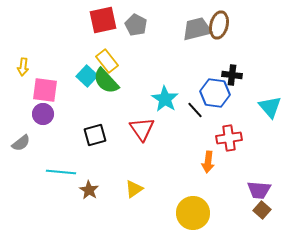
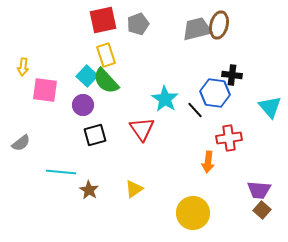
gray pentagon: moved 2 px right, 1 px up; rotated 25 degrees clockwise
yellow rectangle: moved 1 px left, 6 px up; rotated 20 degrees clockwise
purple circle: moved 40 px right, 9 px up
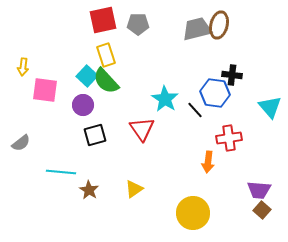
gray pentagon: rotated 20 degrees clockwise
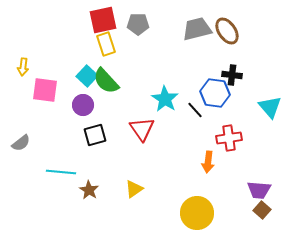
brown ellipse: moved 8 px right, 6 px down; rotated 48 degrees counterclockwise
yellow rectangle: moved 11 px up
yellow circle: moved 4 px right
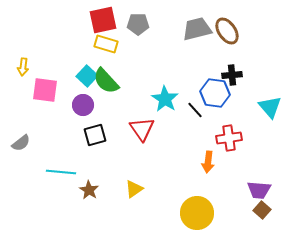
yellow rectangle: rotated 55 degrees counterclockwise
black cross: rotated 12 degrees counterclockwise
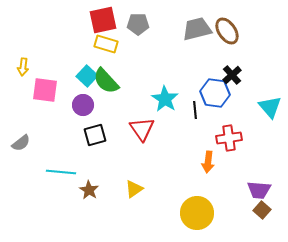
black cross: rotated 36 degrees counterclockwise
black line: rotated 36 degrees clockwise
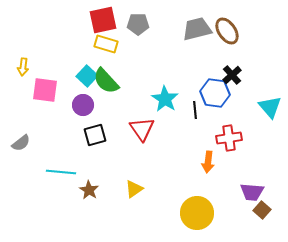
purple trapezoid: moved 7 px left, 2 px down
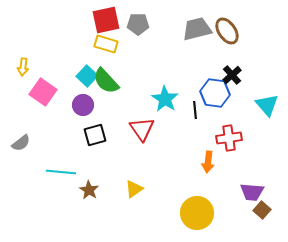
red square: moved 3 px right
pink square: moved 2 px left, 2 px down; rotated 28 degrees clockwise
cyan triangle: moved 3 px left, 2 px up
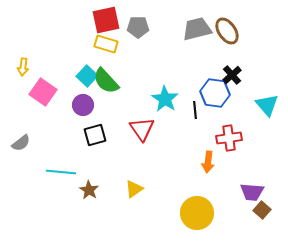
gray pentagon: moved 3 px down
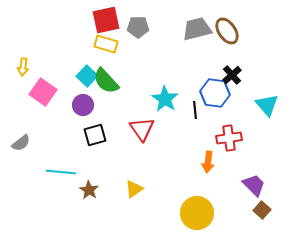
purple trapezoid: moved 2 px right, 7 px up; rotated 140 degrees counterclockwise
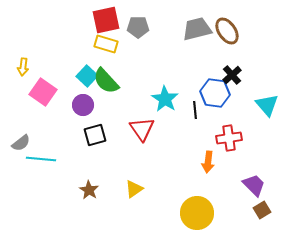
cyan line: moved 20 px left, 13 px up
brown square: rotated 18 degrees clockwise
